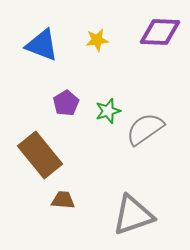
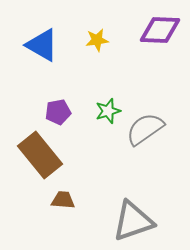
purple diamond: moved 2 px up
blue triangle: rotated 9 degrees clockwise
purple pentagon: moved 8 px left, 9 px down; rotated 20 degrees clockwise
gray triangle: moved 6 px down
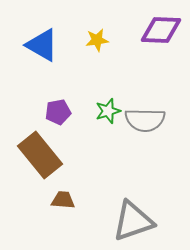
purple diamond: moved 1 px right
gray semicircle: moved 9 px up; rotated 144 degrees counterclockwise
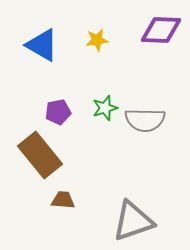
green star: moved 3 px left, 3 px up
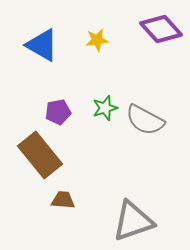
purple diamond: moved 1 px up; rotated 45 degrees clockwise
gray semicircle: rotated 27 degrees clockwise
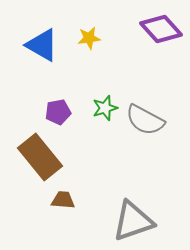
yellow star: moved 8 px left, 2 px up
brown rectangle: moved 2 px down
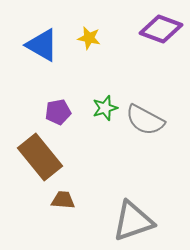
purple diamond: rotated 27 degrees counterclockwise
yellow star: rotated 20 degrees clockwise
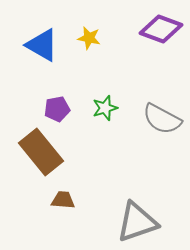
purple pentagon: moved 1 px left, 3 px up
gray semicircle: moved 17 px right, 1 px up
brown rectangle: moved 1 px right, 5 px up
gray triangle: moved 4 px right, 1 px down
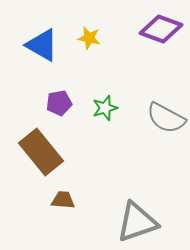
purple pentagon: moved 2 px right, 6 px up
gray semicircle: moved 4 px right, 1 px up
